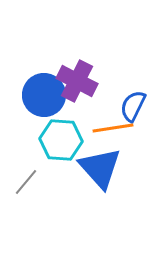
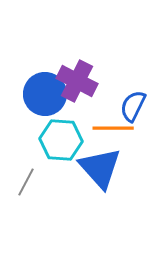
blue circle: moved 1 px right, 1 px up
orange line: rotated 9 degrees clockwise
gray line: rotated 12 degrees counterclockwise
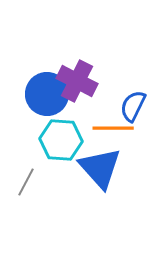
blue circle: moved 2 px right
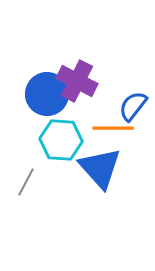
blue semicircle: rotated 12 degrees clockwise
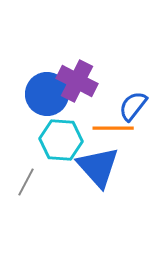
blue triangle: moved 2 px left, 1 px up
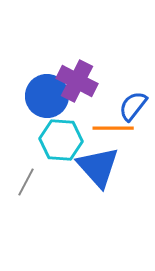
blue circle: moved 2 px down
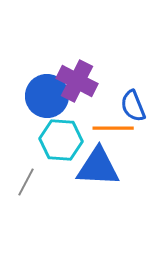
blue semicircle: rotated 60 degrees counterclockwise
blue triangle: rotated 45 degrees counterclockwise
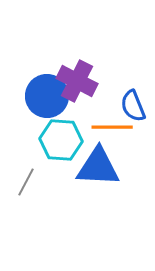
orange line: moved 1 px left, 1 px up
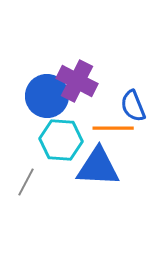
orange line: moved 1 px right, 1 px down
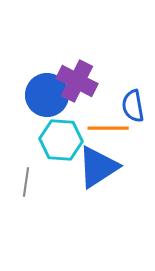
blue circle: moved 1 px up
blue semicircle: rotated 12 degrees clockwise
orange line: moved 5 px left
blue triangle: rotated 36 degrees counterclockwise
gray line: rotated 20 degrees counterclockwise
